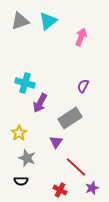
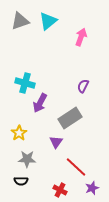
gray star: moved 1 px down; rotated 18 degrees counterclockwise
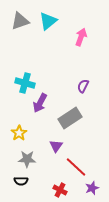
purple triangle: moved 4 px down
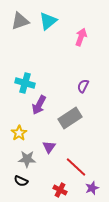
purple arrow: moved 1 px left, 2 px down
purple triangle: moved 7 px left, 1 px down
black semicircle: rotated 24 degrees clockwise
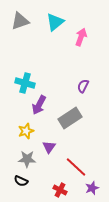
cyan triangle: moved 7 px right, 1 px down
yellow star: moved 7 px right, 2 px up; rotated 14 degrees clockwise
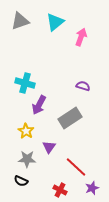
purple semicircle: rotated 80 degrees clockwise
yellow star: rotated 21 degrees counterclockwise
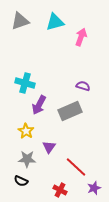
cyan triangle: rotated 24 degrees clockwise
gray rectangle: moved 7 px up; rotated 10 degrees clockwise
purple star: moved 2 px right
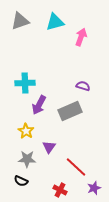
cyan cross: rotated 18 degrees counterclockwise
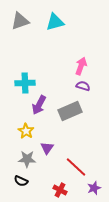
pink arrow: moved 29 px down
purple triangle: moved 2 px left, 1 px down
